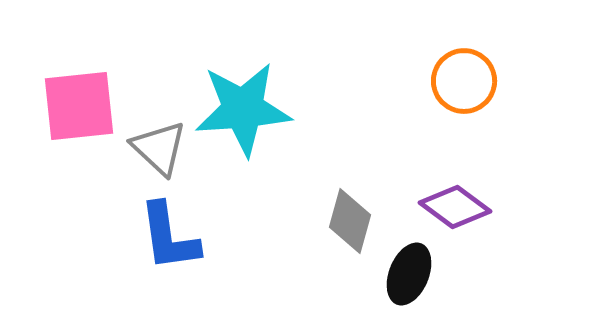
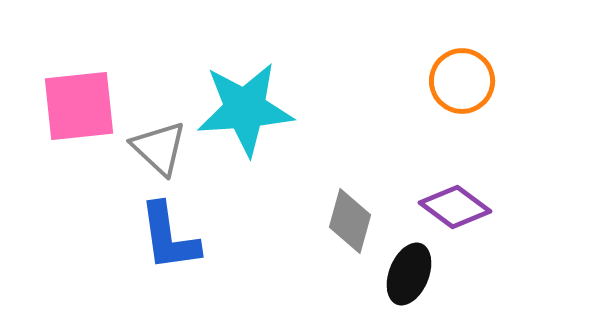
orange circle: moved 2 px left
cyan star: moved 2 px right
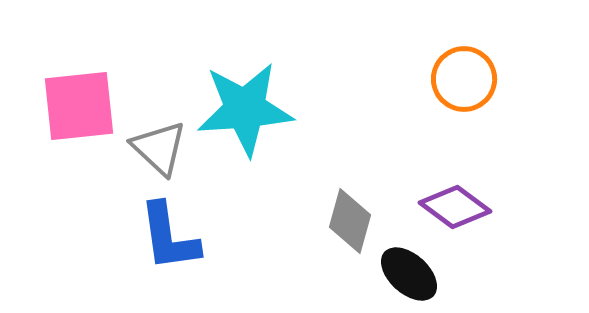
orange circle: moved 2 px right, 2 px up
black ellipse: rotated 70 degrees counterclockwise
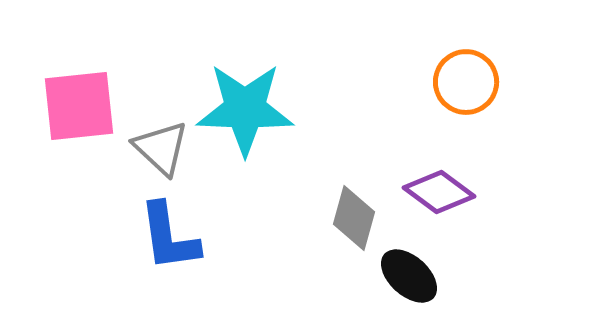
orange circle: moved 2 px right, 3 px down
cyan star: rotated 6 degrees clockwise
gray triangle: moved 2 px right
purple diamond: moved 16 px left, 15 px up
gray diamond: moved 4 px right, 3 px up
black ellipse: moved 2 px down
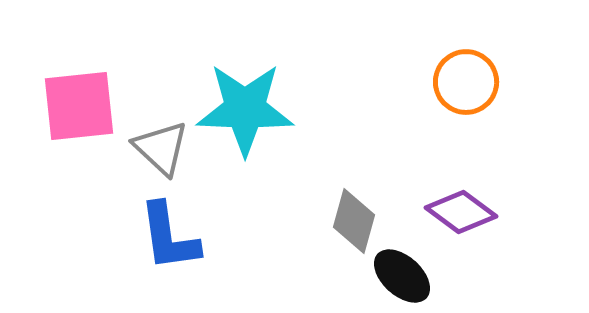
purple diamond: moved 22 px right, 20 px down
gray diamond: moved 3 px down
black ellipse: moved 7 px left
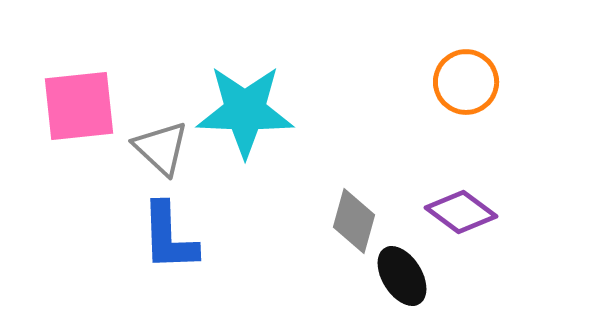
cyan star: moved 2 px down
blue L-shape: rotated 6 degrees clockwise
black ellipse: rotated 16 degrees clockwise
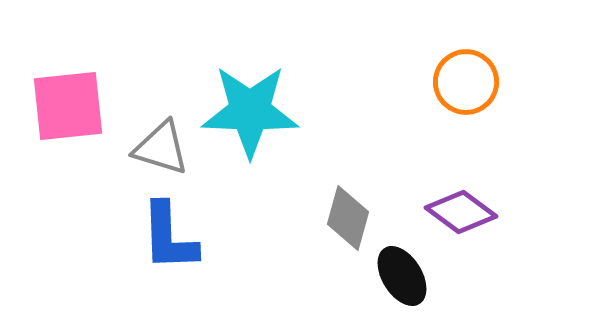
pink square: moved 11 px left
cyan star: moved 5 px right
gray triangle: rotated 26 degrees counterclockwise
gray diamond: moved 6 px left, 3 px up
